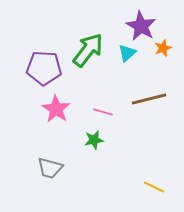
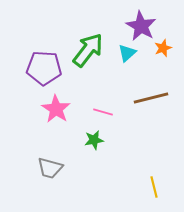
brown line: moved 2 px right, 1 px up
yellow line: rotated 50 degrees clockwise
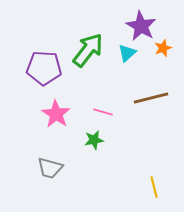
pink star: moved 5 px down
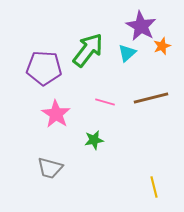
orange star: moved 1 px left, 2 px up
pink line: moved 2 px right, 10 px up
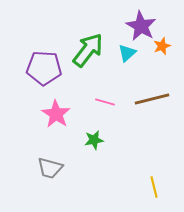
brown line: moved 1 px right, 1 px down
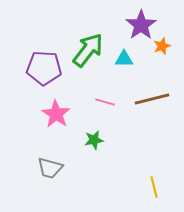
purple star: moved 1 px up; rotated 8 degrees clockwise
cyan triangle: moved 3 px left, 6 px down; rotated 42 degrees clockwise
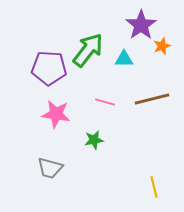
purple pentagon: moved 5 px right
pink star: rotated 24 degrees counterclockwise
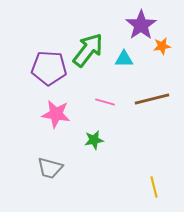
orange star: rotated 12 degrees clockwise
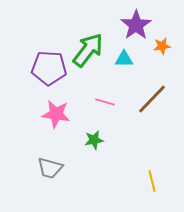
purple star: moved 5 px left
brown line: rotated 32 degrees counterclockwise
yellow line: moved 2 px left, 6 px up
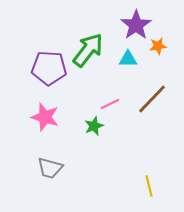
orange star: moved 4 px left
cyan triangle: moved 4 px right
pink line: moved 5 px right, 2 px down; rotated 42 degrees counterclockwise
pink star: moved 11 px left, 3 px down; rotated 8 degrees clockwise
green star: moved 14 px up; rotated 12 degrees counterclockwise
yellow line: moved 3 px left, 5 px down
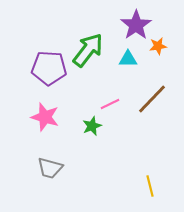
green star: moved 2 px left
yellow line: moved 1 px right
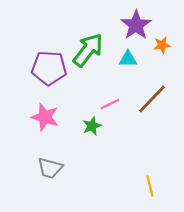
orange star: moved 4 px right, 1 px up
